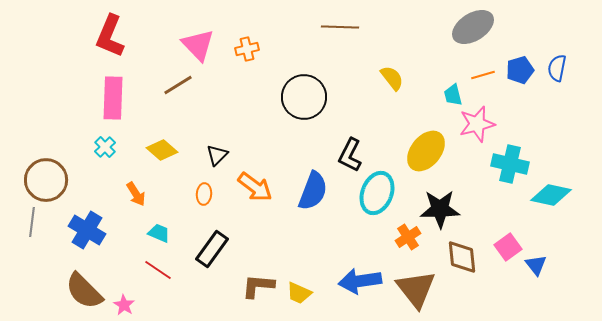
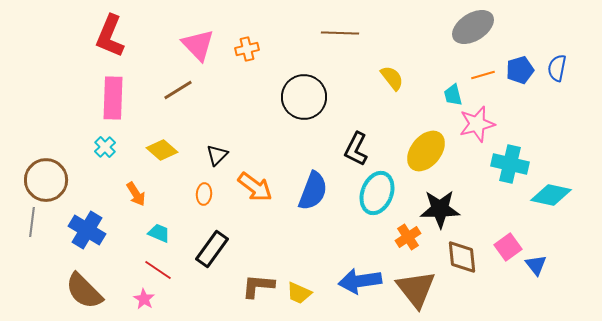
brown line at (340, 27): moved 6 px down
brown line at (178, 85): moved 5 px down
black L-shape at (350, 155): moved 6 px right, 6 px up
pink star at (124, 305): moved 20 px right, 6 px up
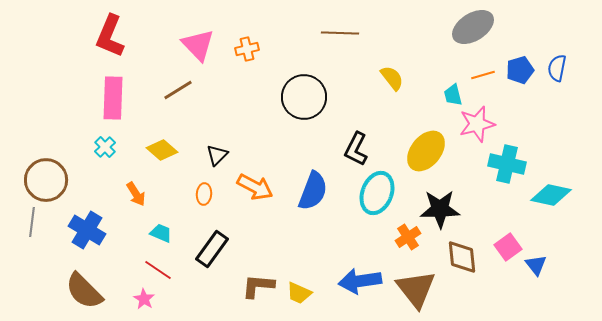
cyan cross at (510, 164): moved 3 px left
orange arrow at (255, 187): rotated 9 degrees counterclockwise
cyan trapezoid at (159, 233): moved 2 px right
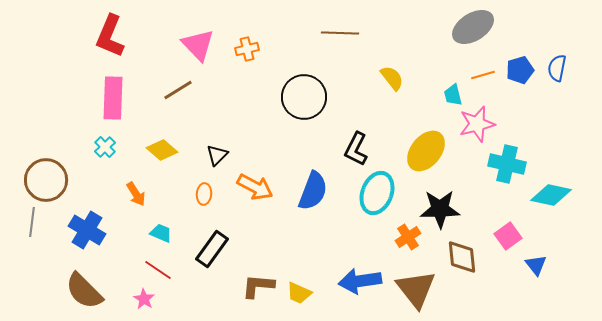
pink square at (508, 247): moved 11 px up
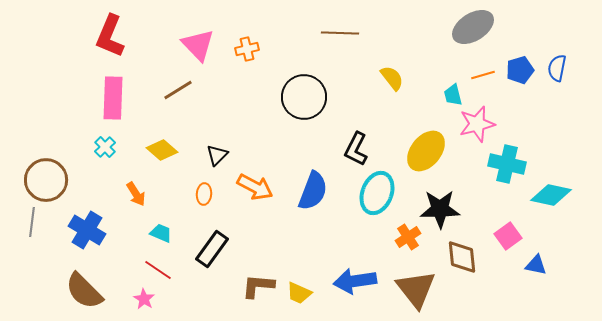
blue triangle at (536, 265): rotated 40 degrees counterclockwise
blue arrow at (360, 281): moved 5 px left
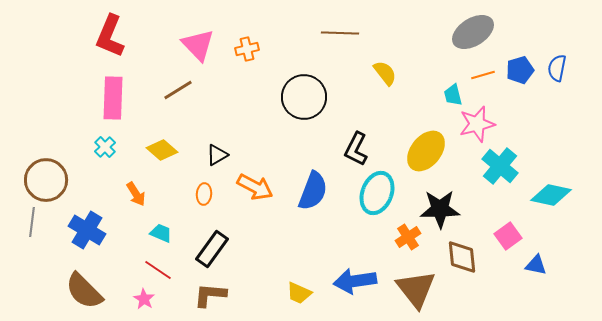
gray ellipse at (473, 27): moved 5 px down
yellow semicircle at (392, 78): moved 7 px left, 5 px up
black triangle at (217, 155): rotated 15 degrees clockwise
cyan cross at (507, 164): moved 7 px left, 2 px down; rotated 27 degrees clockwise
brown L-shape at (258, 286): moved 48 px left, 9 px down
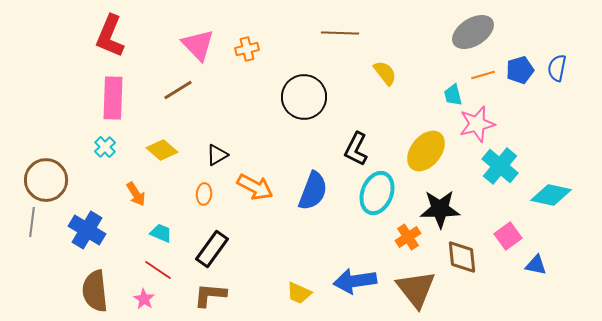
brown semicircle at (84, 291): moved 11 px right; rotated 39 degrees clockwise
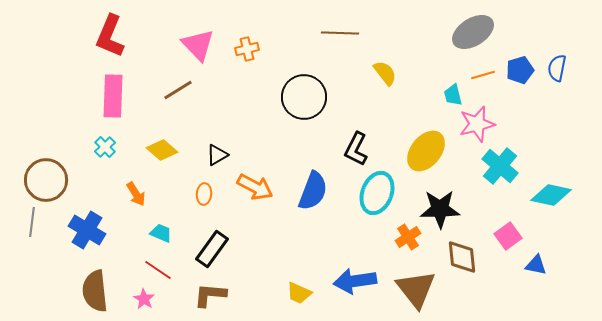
pink rectangle at (113, 98): moved 2 px up
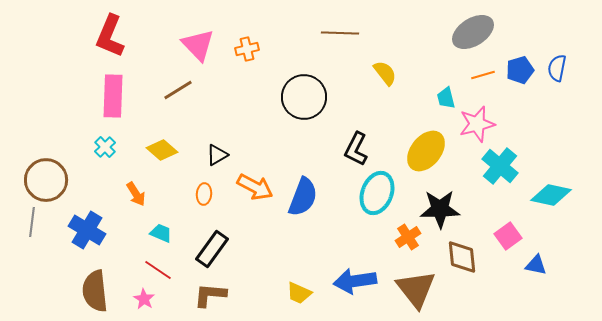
cyan trapezoid at (453, 95): moved 7 px left, 3 px down
blue semicircle at (313, 191): moved 10 px left, 6 px down
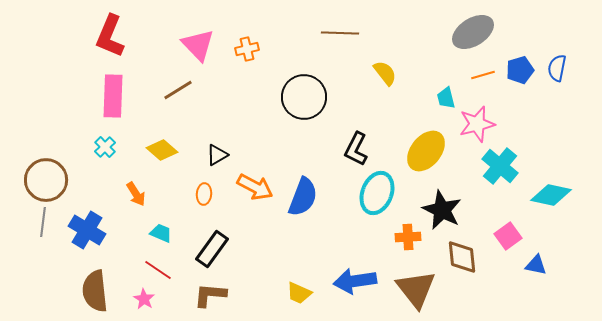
black star at (440, 209): moved 2 px right, 1 px down; rotated 27 degrees clockwise
gray line at (32, 222): moved 11 px right
orange cross at (408, 237): rotated 30 degrees clockwise
